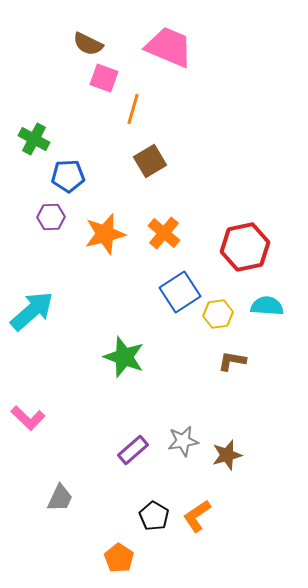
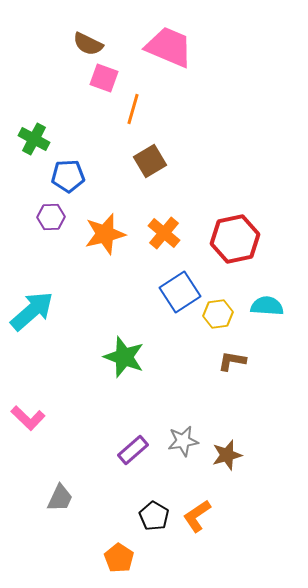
red hexagon: moved 10 px left, 8 px up
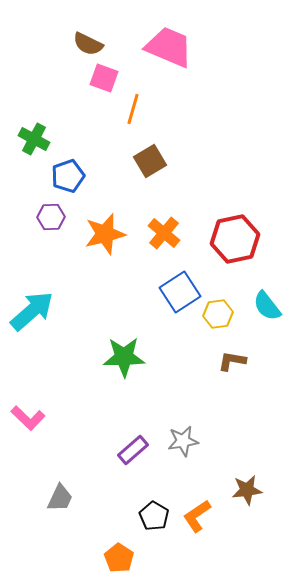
blue pentagon: rotated 16 degrees counterclockwise
cyan semicircle: rotated 132 degrees counterclockwise
green star: rotated 21 degrees counterclockwise
brown star: moved 20 px right, 35 px down; rotated 8 degrees clockwise
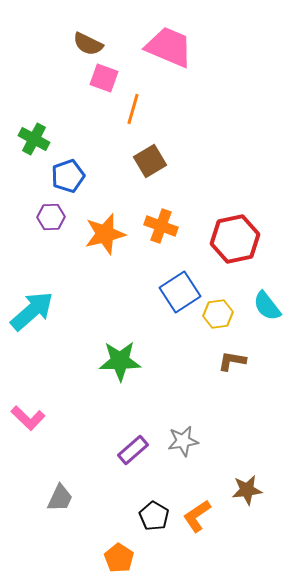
orange cross: moved 3 px left, 7 px up; rotated 20 degrees counterclockwise
green star: moved 4 px left, 4 px down
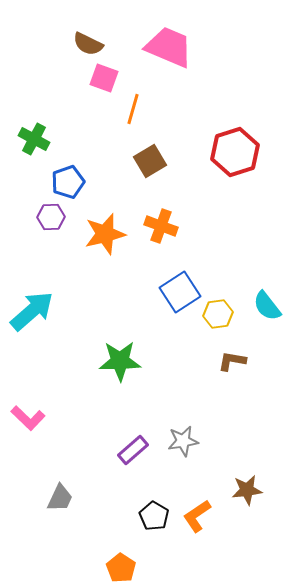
blue pentagon: moved 6 px down
red hexagon: moved 87 px up; rotated 6 degrees counterclockwise
orange pentagon: moved 2 px right, 10 px down
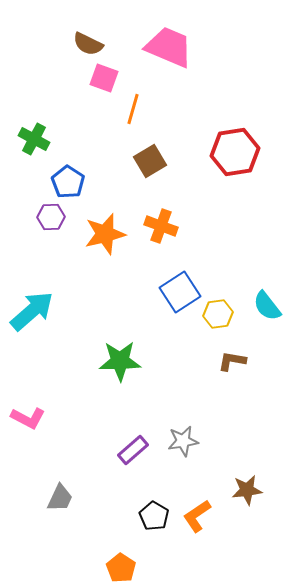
red hexagon: rotated 9 degrees clockwise
blue pentagon: rotated 20 degrees counterclockwise
pink L-shape: rotated 16 degrees counterclockwise
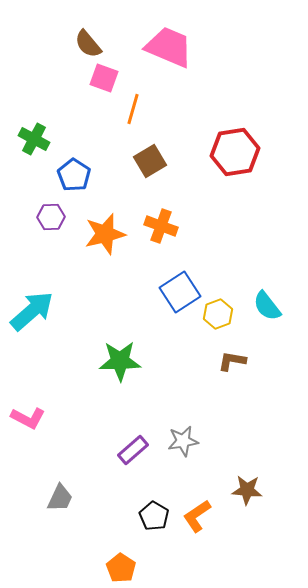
brown semicircle: rotated 24 degrees clockwise
blue pentagon: moved 6 px right, 7 px up
yellow hexagon: rotated 12 degrees counterclockwise
brown star: rotated 12 degrees clockwise
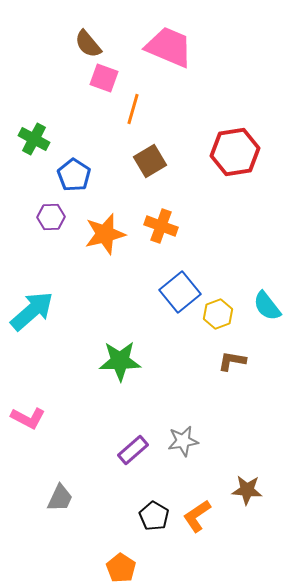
blue square: rotated 6 degrees counterclockwise
